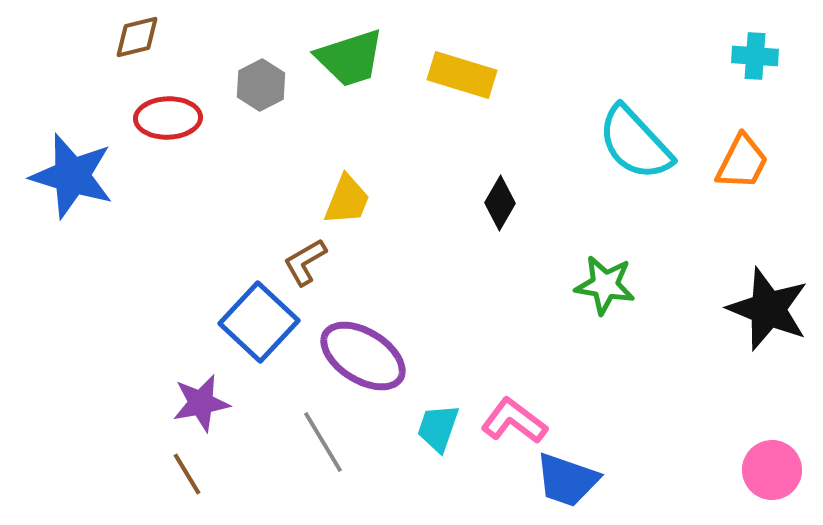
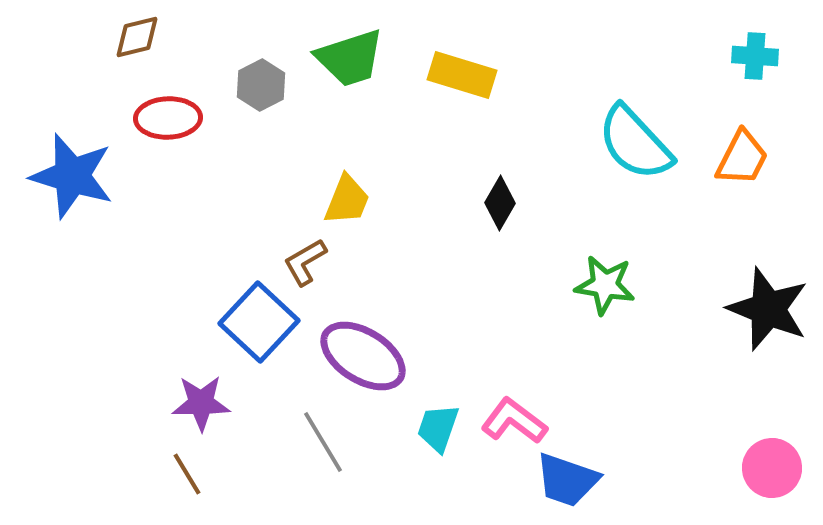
orange trapezoid: moved 4 px up
purple star: rotated 10 degrees clockwise
pink circle: moved 2 px up
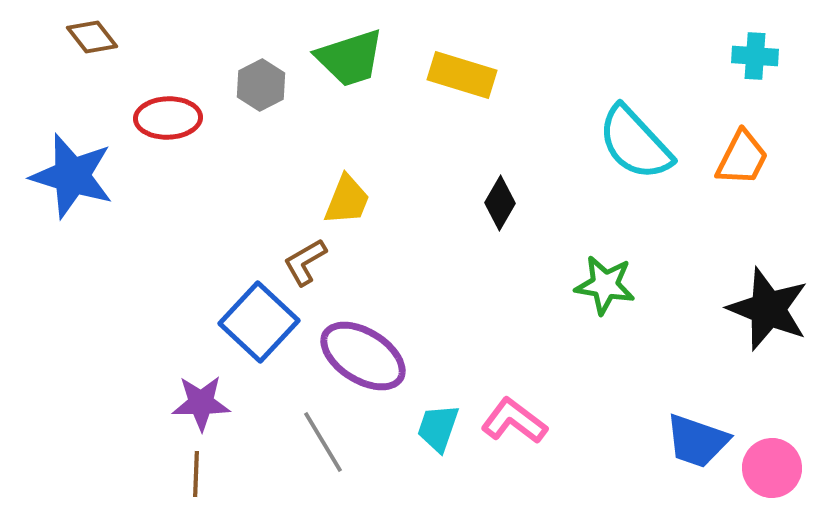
brown diamond: moved 45 px left; rotated 66 degrees clockwise
brown line: moved 9 px right; rotated 33 degrees clockwise
blue trapezoid: moved 130 px right, 39 px up
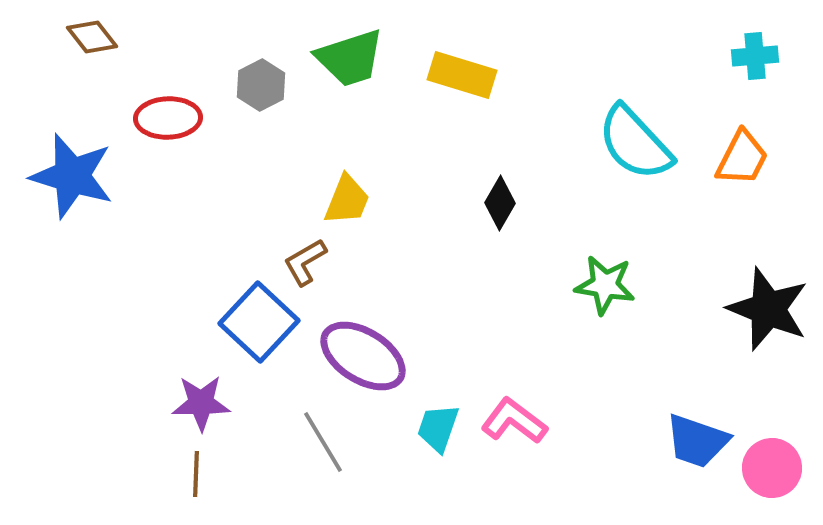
cyan cross: rotated 9 degrees counterclockwise
